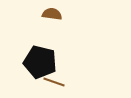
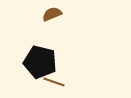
brown semicircle: rotated 30 degrees counterclockwise
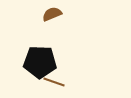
black pentagon: rotated 12 degrees counterclockwise
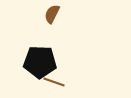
brown semicircle: rotated 42 degrees counterclockwise
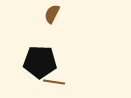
brown line: rotated 10 degrees counterclockwise
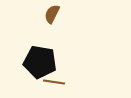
black pentagon: rotated 8 degrees clockwise
